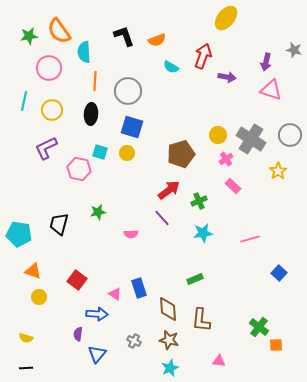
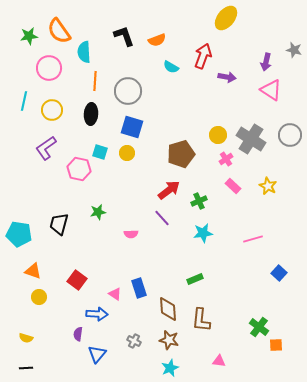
pink triangle at (271, 90): rotated 15 degrees clockwise
purple L-shape at (46, 148): rotated 10 degrees counterclockwise
yellow star at (278, 171): moved 10 px left, 15 px down; rotated 12 degrees counterclockwise
pink line at (250, 239): moved 3 px right
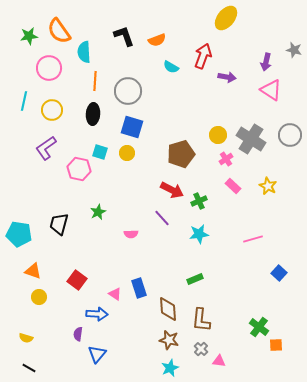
black ellipse at (91, 114): moved 2 px right
red arrow at (169, 190): moved 3 px right; rotated 65 degrees clockwise
green star at (98, 212): rotated 14 degrees counterclockwise
cyan star at (203, 233): moved 4 px left, 1 px down
gray cross at (134, 341): moved 67 px right, 8 px down; rotated 16 degrees clockwise
black line at (26, 368): moved 3 px right; rotated 32 degrees clockwise
